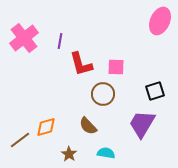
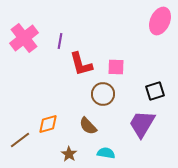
orange diamond: moved 2 px right, 3 px up
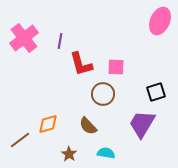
black square: moved 1 px right, 1 px down
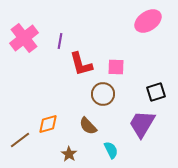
pink ellipse: moved 12 px left; rotated 32 degrees clockwise
cyan semicircle: moved 5 px right, 3 px up; rotated 54 degrees clockwise
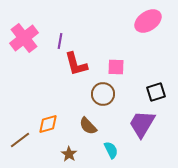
red L-shape: moved 5 px left
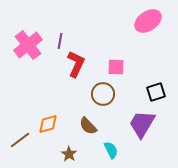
pink cross: moved 4 px right, 7 px down
red L-shape: rotated 140 degrees counterclockwise
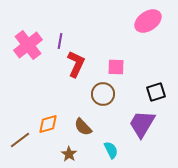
brown semicircle: moved 5 px left, 1 px down
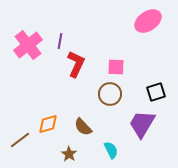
brown circle: moved 7 px right
